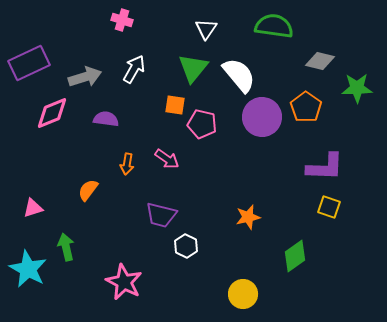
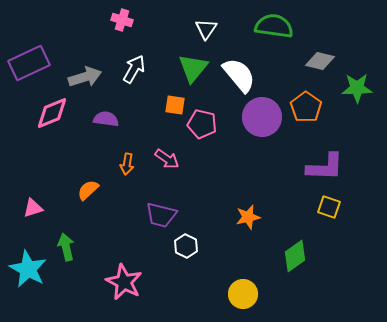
orange semicircle: rotated 10 degrees clockwise
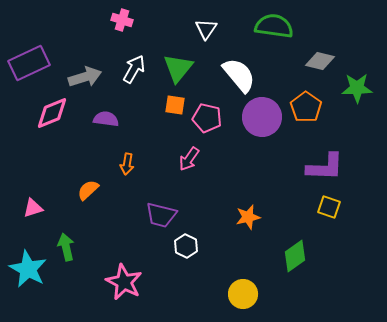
green triangle: moved 15 px left
pink pentagon: moved 5 px right, 6 px up
pink arrow: moved 22 px right; rotated 90 degrees clockwise
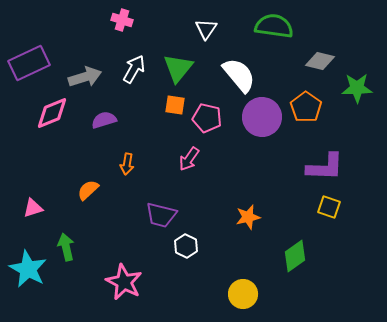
purple semicircle: moved 2 px left, 1 px down; rotated 25 degrees counterclockwise
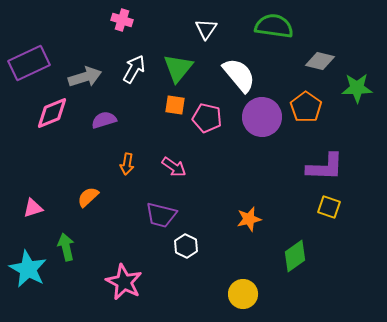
pink arrow: moved 15 px left, 8 px down; rotated 90 degrees counterclockwise
orange semicircle: moved 7 px down
orange star: moved 1 px right, 2 px down
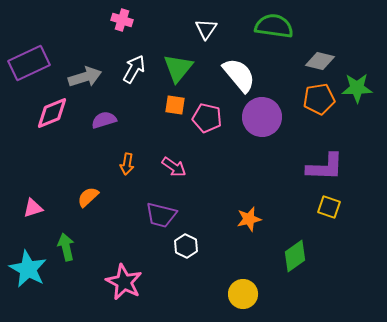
orange pentagon: moved 13 px right, 8 px up; rotated 28 degrees clockwise
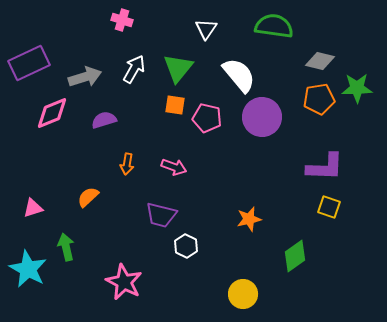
pink arrow: rotated 15 degrees counterclockwise
